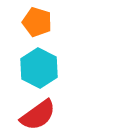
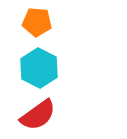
orange pentagon: rotated 12 degrees counterclockwise
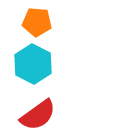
cyan hexagon: moved 6 px left, 4 px up
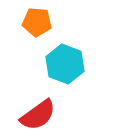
cyan hexagon: moved 32 px right; rotated 6 degrees counterclockwise
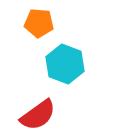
orange pentagon: moved 2 px right, 1 px down
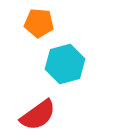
cyan hexagon: rotated 24 degrees clockwise
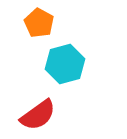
orange pentagon: rotated 24 degrees clockwise
